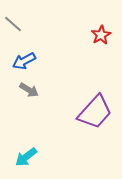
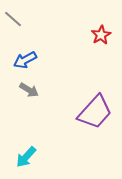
gray line: moved 5 px up
blue arrow: moved 1 px right, 1 px up
cyan arrow: rotated 10 degrees counterclockwise
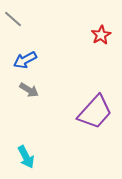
cyan arrow: rotated 70 degrees counterclockwise
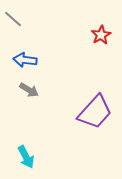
blue arrow: rotated 35 degrees clockwise
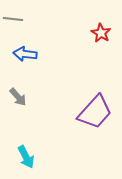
gray line: rotated 36 degrees counterclockwise
red star: moved 2 px up; rotated 12 degrees counterclockwise
blue arrow: moved 6 px up
gray arrow: moved 11 px left, 7 px down; rotated 18 degrees clockwise
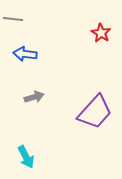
gray arrow: moved 16 px right; rotated 66 degrees counterclockwise
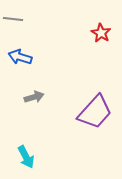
blue arrow: moved 5 px left, 3 px down; rotated 10 degrees clockwise
